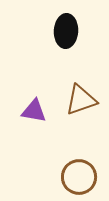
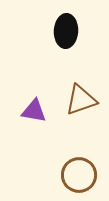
brown circle: moved 2 px up
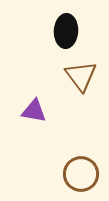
brown triangle: moved 24 px up; rotated 48 degrees counterclockwise
brown circle: moved 2 px right, 1 px up
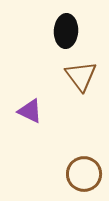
purple triangle: moved 4 px left; rotated 16 degrees clockwise
brown circle: moved 3 px right
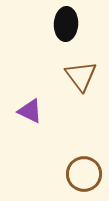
black ellipse: moved 7 px up
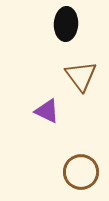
purple triangle: moved 17 px right
brown circle: moved 3 px left, 2 px up
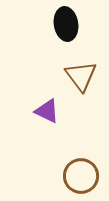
black ellipse: rotated 12 degrees counterclockwise
brown circle: moved 4 px down
